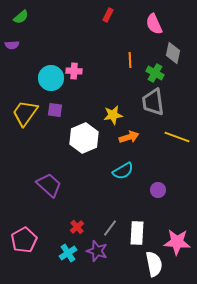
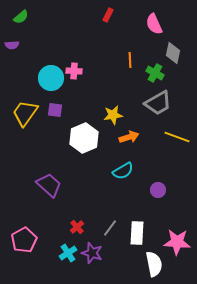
gray trapezoid: moved 5 px right, 1 px down; rotated 112 degrees counterclockwise
purple star: moved 5 px left, 2 px down
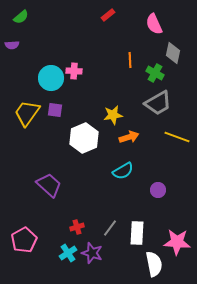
red rectangle: rotated 24 degrees clockwise
yellow trapezoid: moved 2 px right
red cross: rotated 24 degrees clockwise
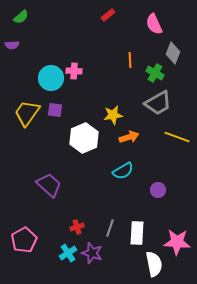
gray diamond: rotated 10 degrees clockwise
gray line: rotated 18 degrees counterclockwise
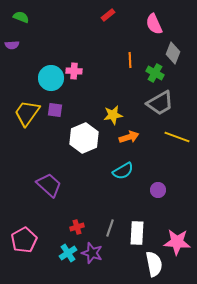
green semicircle: rotated 119 degrees counterclockwise
gray trapezoid: moved 2 px right
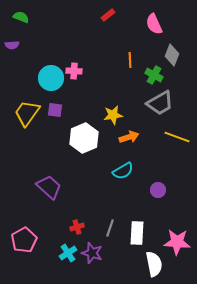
gray diamond: moved 1 px left, 2 px down
green cross: moved 1 px left, 2 px down
purple trapezoid: moved 2 px down
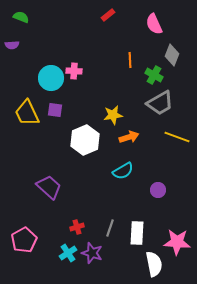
yellow trapezoid: rotated 60 degrees counterclockwise
white hexagon: moved 1 px right, 2 px down
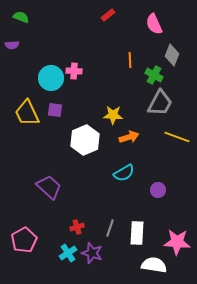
gray trapezoid: rotated 32 degrees counterclockwise
yellow star: rotated 12 degrees clockwise
cyan semicircle: moved 1 px right, 2 px down
white semicircle: moved 1 px down; rotated 70 degrees counterclockwise
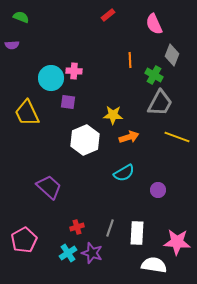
purple square: moved 13 px right, 8 px up
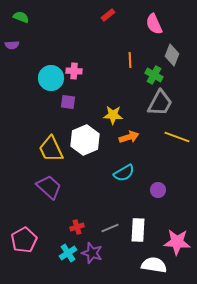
yellow trapezoid: moved 24 px right, 36 px down
gray line: rotated 48 degrees clockwise
white rectangle: moved 1 px right, 3 px up
